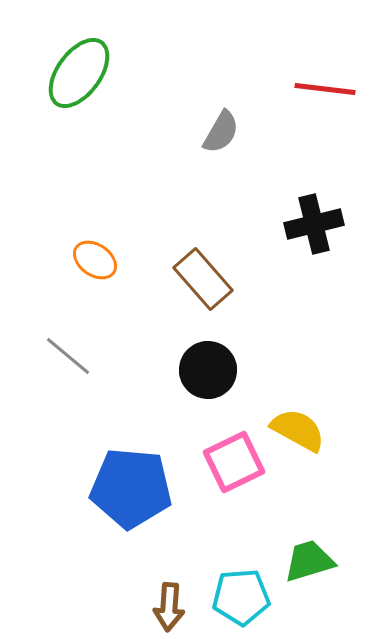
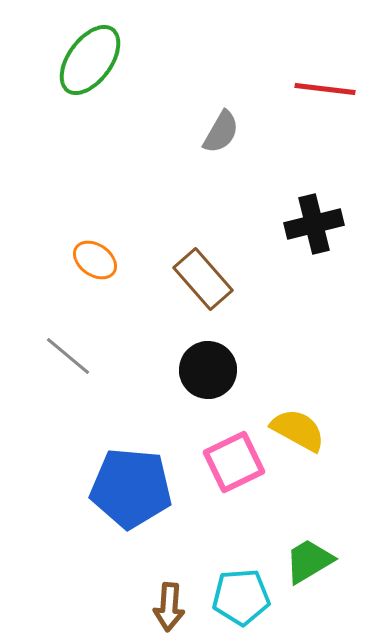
green ellipse: moved 11 px right, 13 px up
green trapezoid: rotated 14 degrees counterclockwise
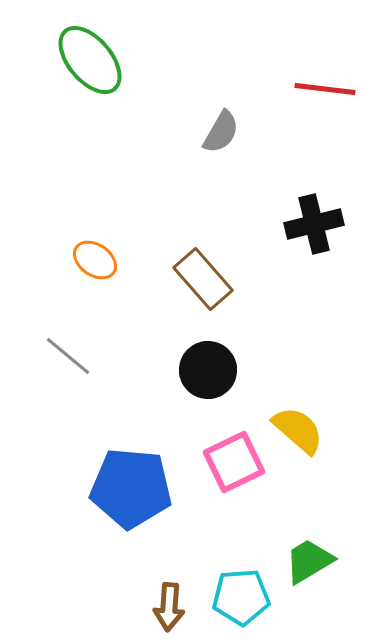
green ellipse: rotated 76 degrees counterclockwise
yellow semicircle: rotated 12 degrees clockwise
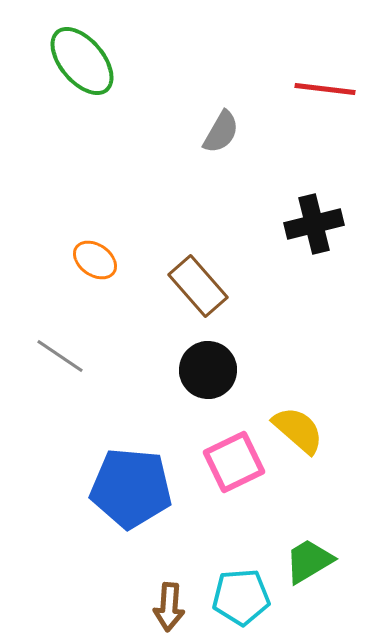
green ellipse: moved 8 px left, 1 px down
brown rectangle: moved 5 px left, 7 px down
gray line: moved 8 px left; rotated 6 degrees counterclockwise
